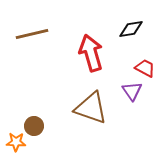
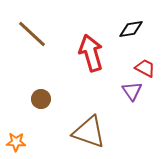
brown line: rotated 56 degrees clockwise
brown triangle: moved 2 px left, 24 px down
brown circle: moved 7 px right, 27 px up
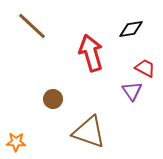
brown line: moved 8 px up
brown circle: moved 12 px right
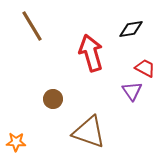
brown line: rotated 16 degrees clockwise
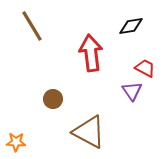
black diamond: moved 3 px up
red arrow: rotated 9 degrees clockwise
brown triangle: rotated 9 degrees clockwise
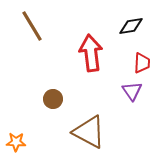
red trapezoid: moved 3 px left, 5 px up; rotated 65 degrees clockwise
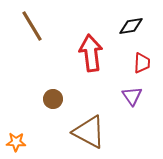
purple triangle: moved 5 px down
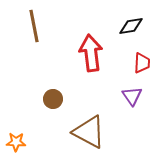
brown line: moved 2 px right; rotated 20 degrees clockwise
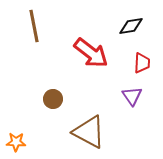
red arrow: rotated 135 degrees clockwise
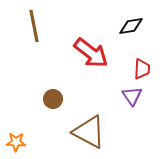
red trapezoid: moved 6 px down
